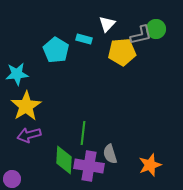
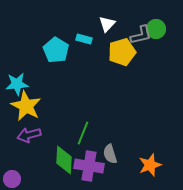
yellow pentagon: rotated 12 degrees counterclockwise
cyan star: moved 10 px down
yellow star: rotated 12 degrees counterclockwise
green line: rotated 15 degrees clockwise
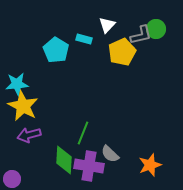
white triangle: moved 1 px down
yellow pentagon: rotated 8 degrees counterclockwise
yellow star: moved 3 px left
gray semicircle: rotated 30 degrees counterclockwise
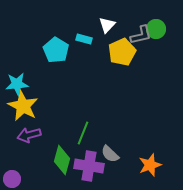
green diamond: moved 2 px left; rotated 12 degrees clockwise
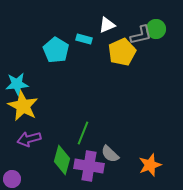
white triangle: rotated 24 degrees clockwise
purple arrow: moved 4 px down
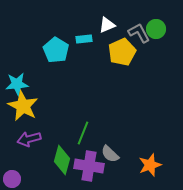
gray L-shape: moved 2 px left, 2 px up; rotated 105 degrees counterclockwise
cyan rectangle: rotated 21 degrees counterclockwise
